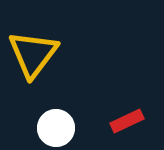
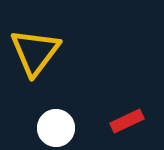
yellow triangle: moved 2 px right, 2 px up
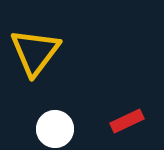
white circle: moved 1 px left, 1 px down
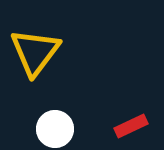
red rectangle: moved 4 px right, 5 px down
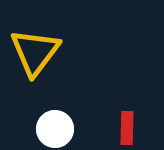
red rectangle: moved 4 px left, 2 px down; rotated 64 degrees counterclockwise
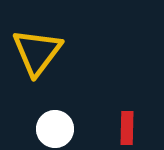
yellow triangle: moved 2 px right
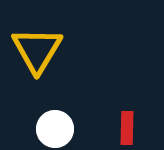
yellow triangle: moved 2 px up; rotated 6 degrees counterclockwise
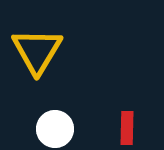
yellow triangle: moved 1 px down
